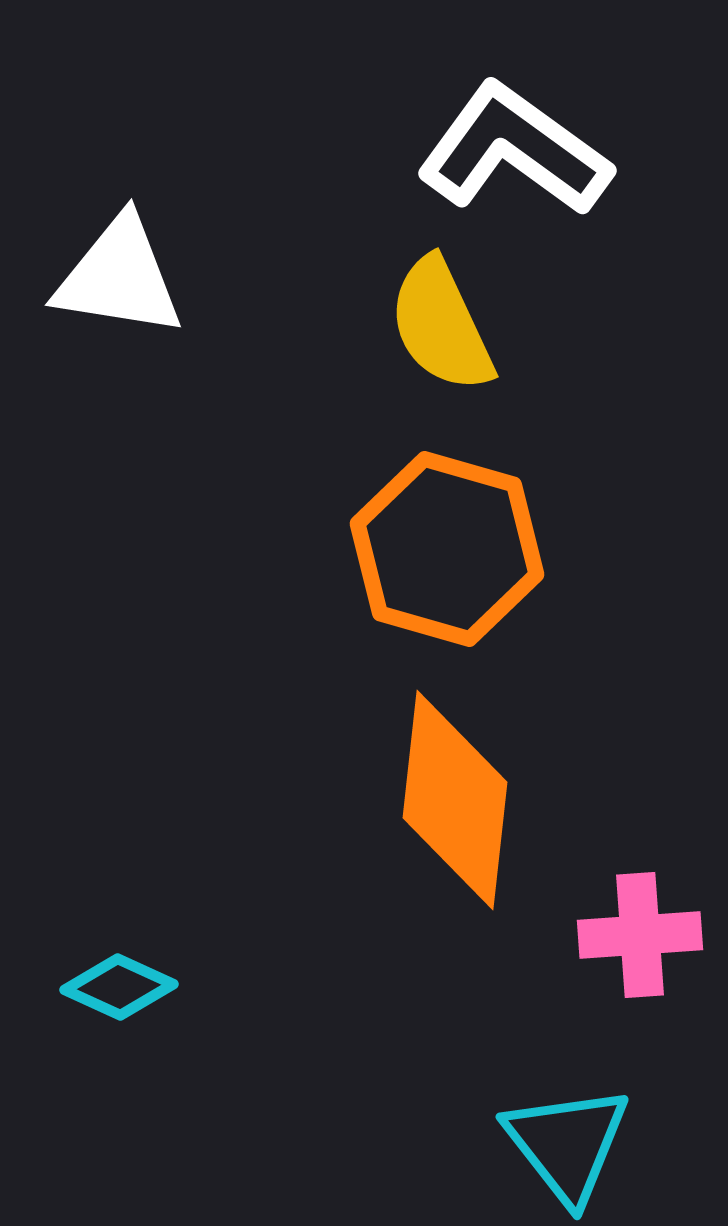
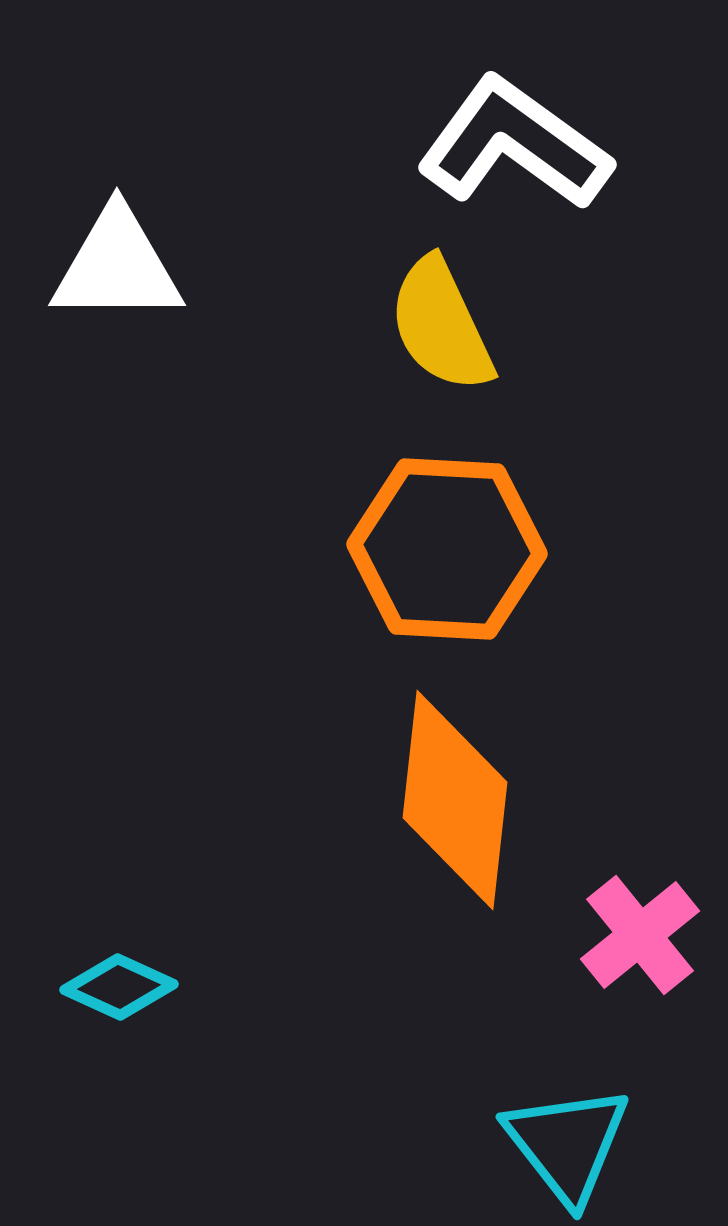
white L-shape: moved 6 px up
white triangle: moved 2 px left, 11 px up; rotated 9 degrees counterclockwise
orange hexagon: rotated 13 degrees counterclockwise
pink cross: rotated 35 degrees counterclockwise
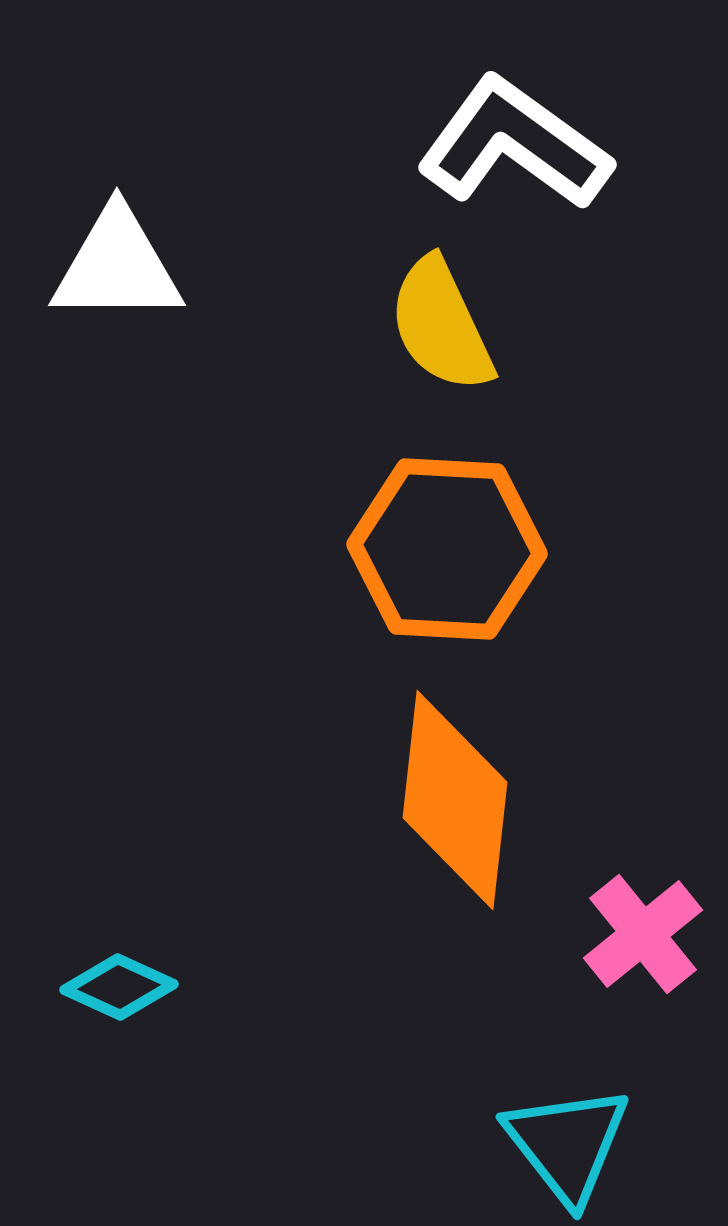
pink cross: moved 3 px right, 1 px up
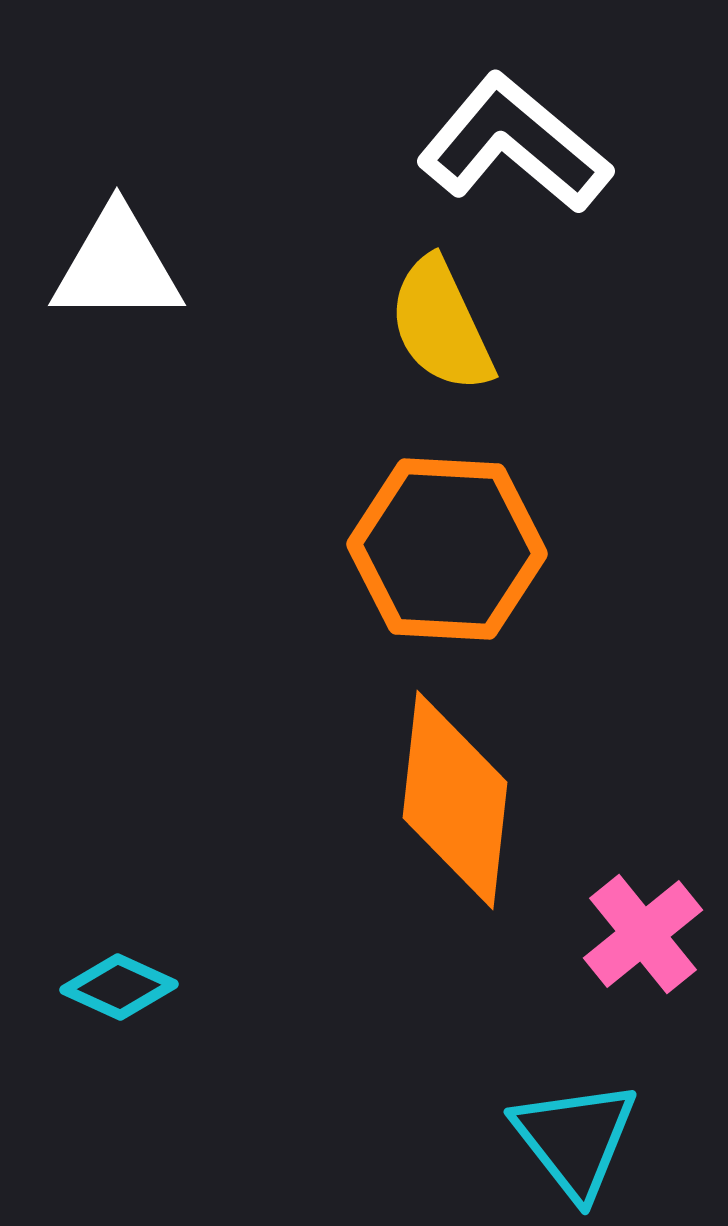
white L-shape: rotated 4 degrees clockwise
cyan triangle: moved 8 px right, 5 px up
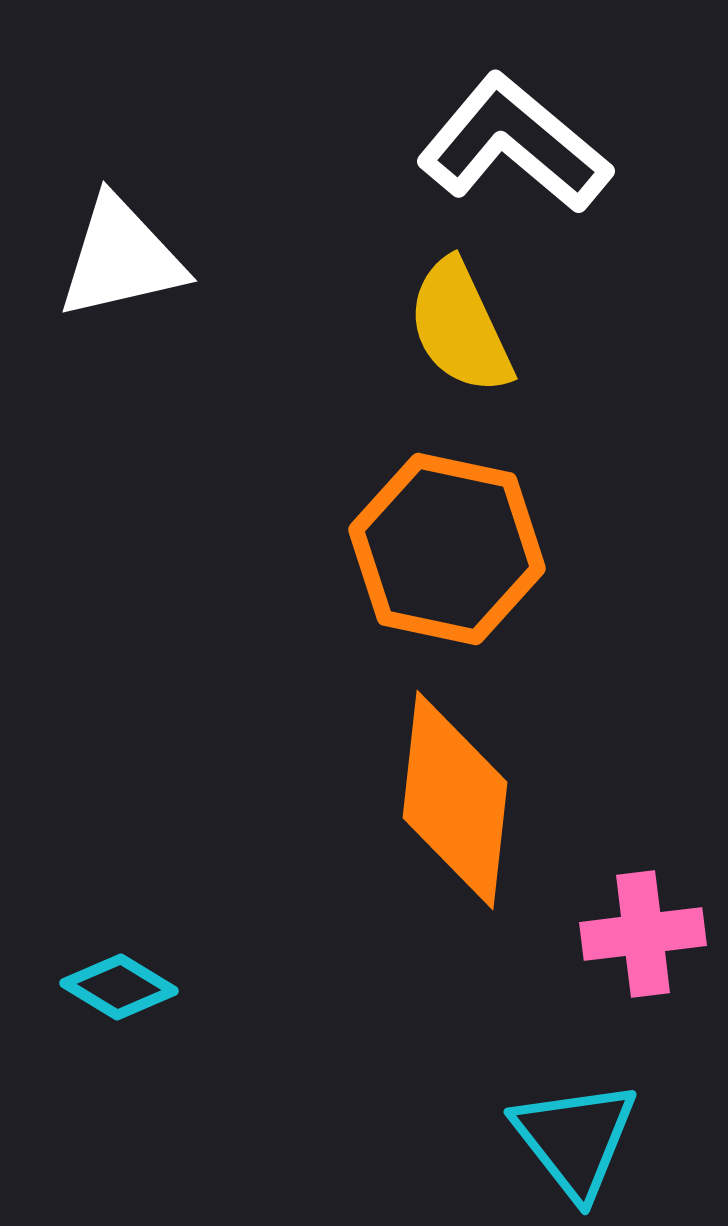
white triangle: moved 4 px right, 8 px up; rotated 13 degrees counterclockwise
yellow semicircle: moved 19 px right, 2 px down
orange hexagon: rotated 9 degrees clockwise
pink cross: rotated 32 degrees clockwise
cyan diamond: rotated 7 degrees clockwise
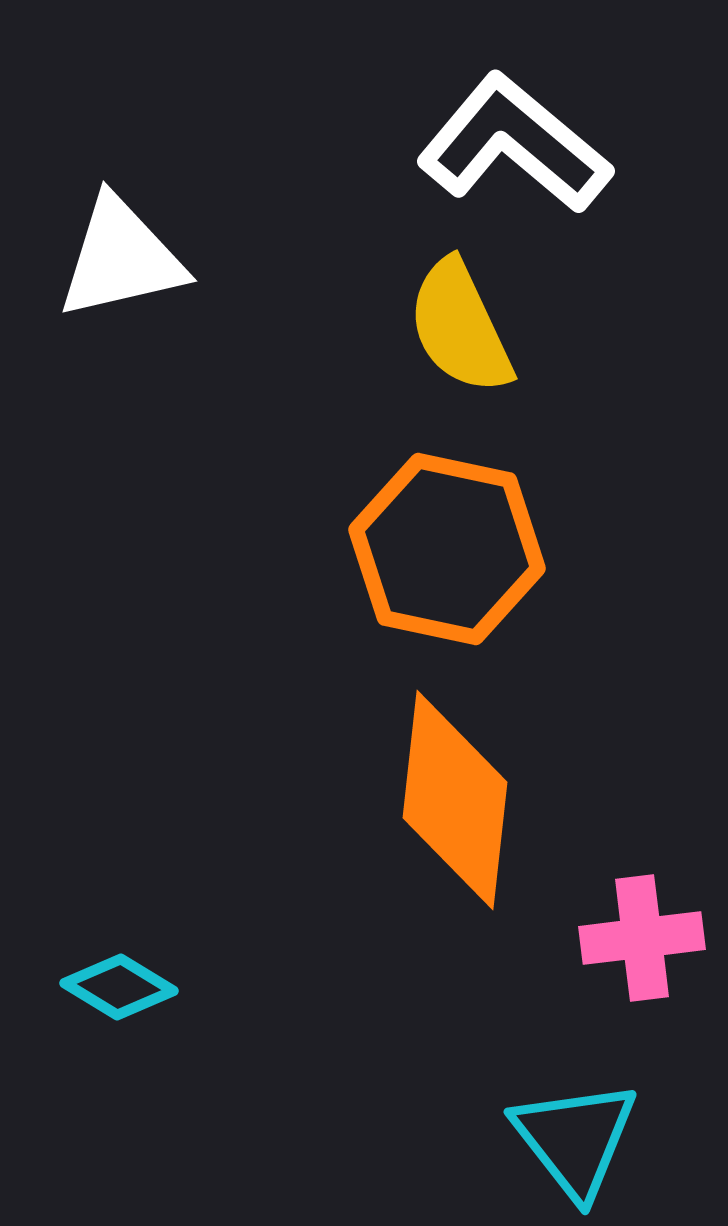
pink cross: moved 1 px left, 4 px down
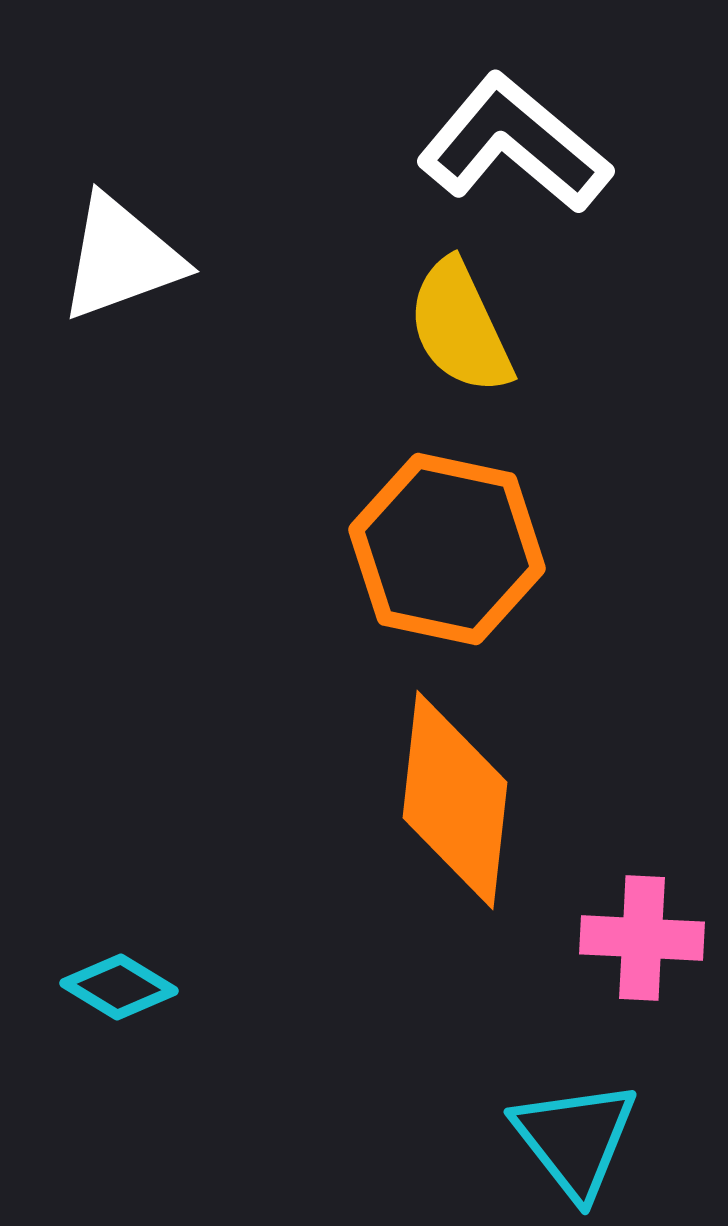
white triangle: rotated 7 degrees counterclockwise
pink cross: rotated 10 degrees clockwise
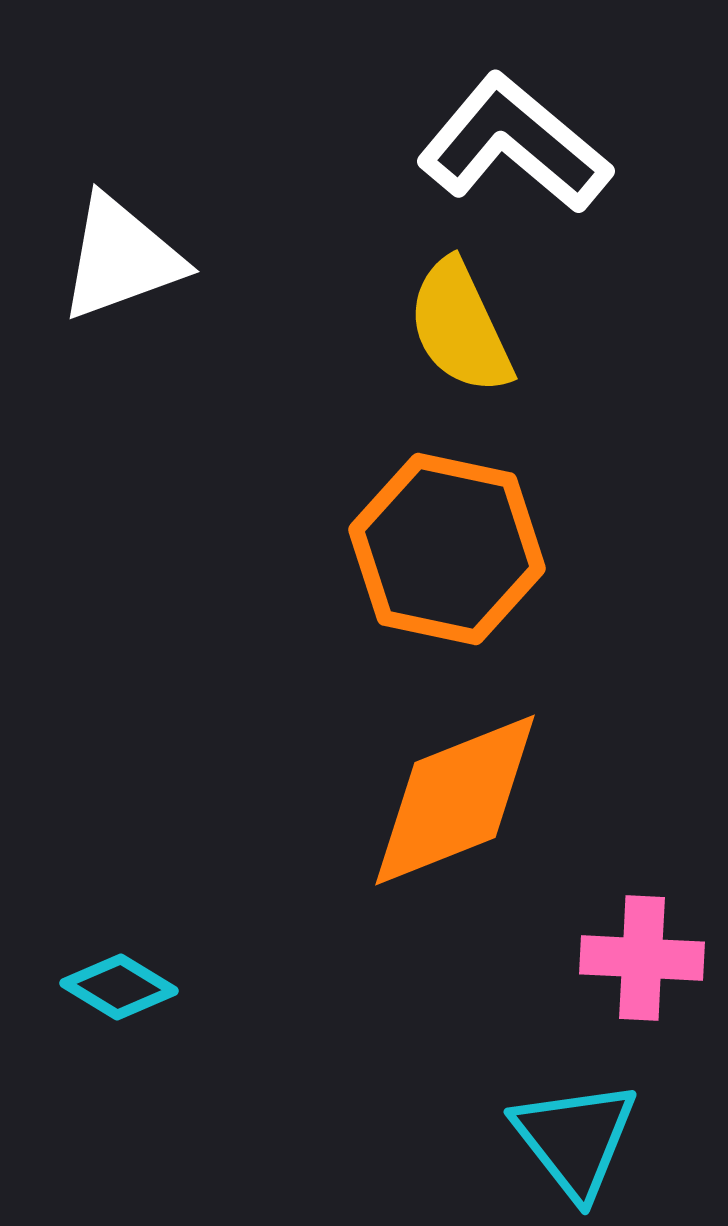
orange diamond: rotated 62 degrees clockwise
pink cross: moved 20 px down
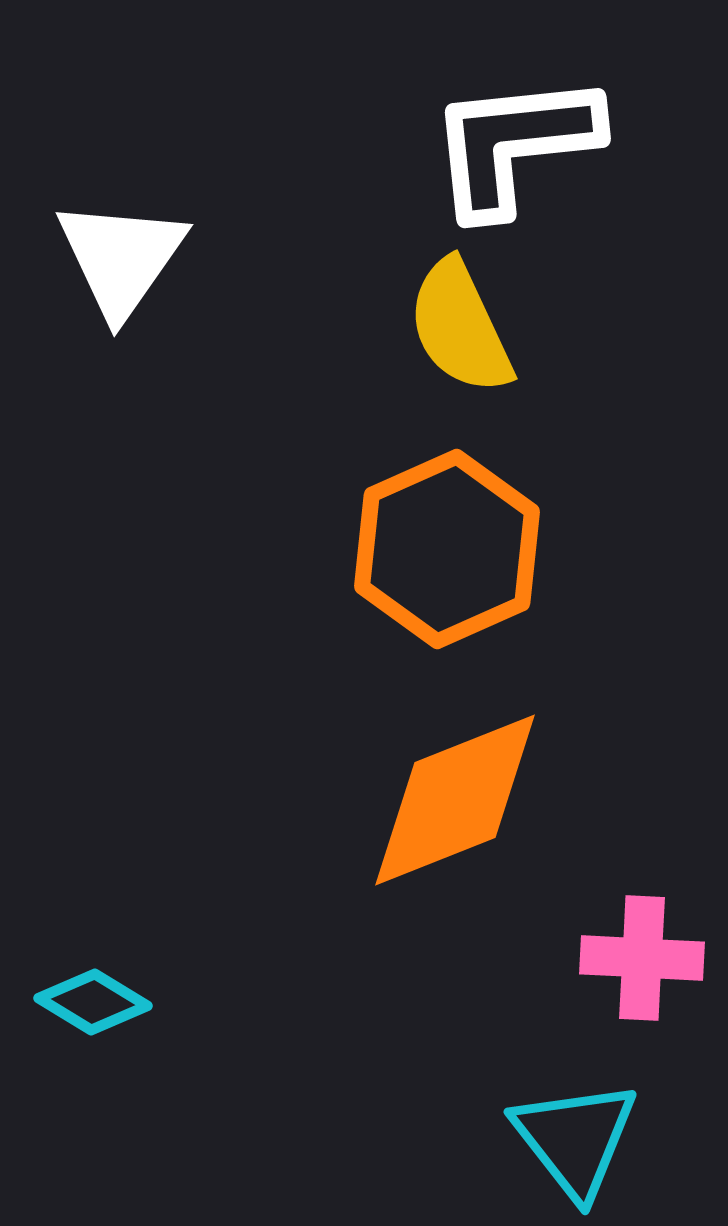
white L-shape: rotated 46 degrees counterclockwise
white triangle: rotated 35 degrees counterclockwise
orange hexagon: rotated 24 degrees clockwise
cyan diamond: moved 26 px left, 15 px down
